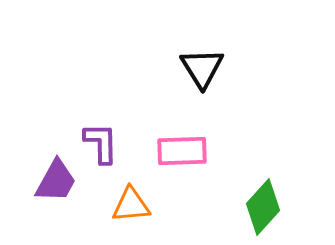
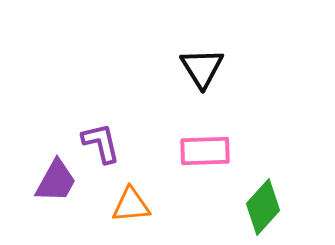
purple L-shape: rotated 12 degrees counterclockwise
pink rectangle: moved 23 px right
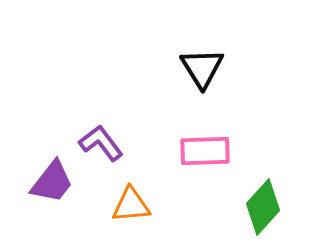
purple L-shape: rotated 24 degrees counterclockwise
purple trapezoid: moved 4 px left, 1 px down; rotated 9 degrees clockwise
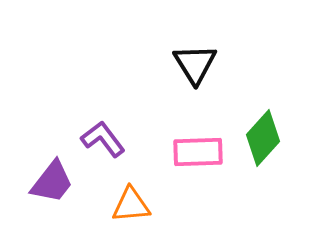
black triangle: moved 7 px left, 4 px up
purple L-shape: moved 2 px right, 4 px up
pink rectangle: moved 7 px left, 1 px down
green diamond: moved 69 px up
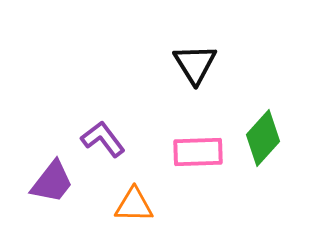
orange triangle: moved 3 px right; rotated 6 degrees clockwise
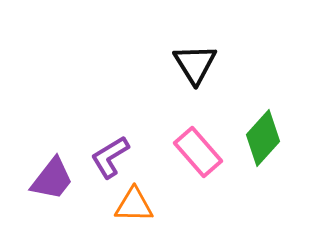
purple L-shape: moved 7 px right, 18 px down; rotated 84 degrees counterclockwise
pink rectangle: rotated 51 degrees clockwise
purple trapezoid: moved 3 px up
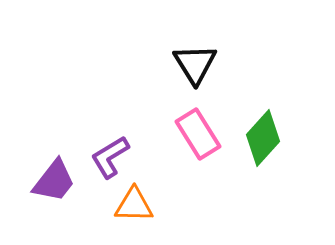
pink rectangle: moved 18 px up; rotated 9 degrees clockwise
purple trapezoid: moved 2 px right, 2 px down
